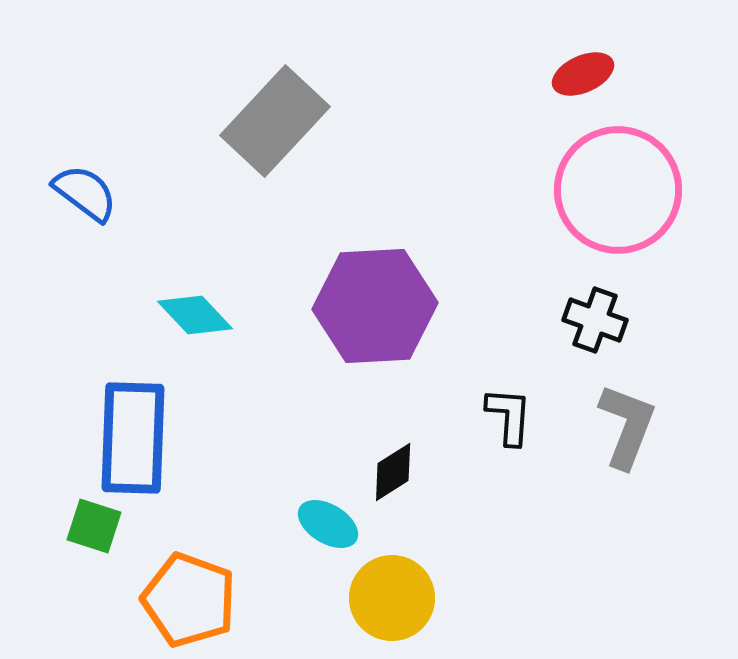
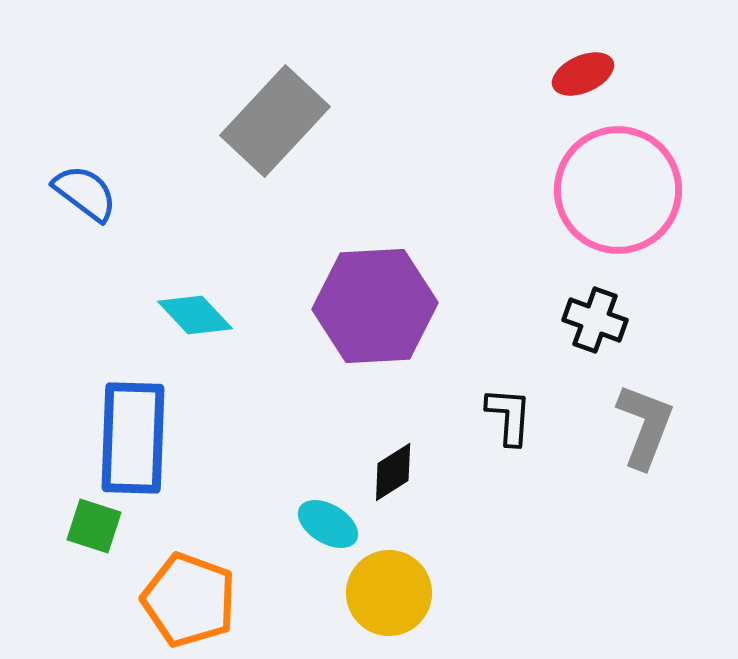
gray L-shape: moved 18 px right
yellow circle: moved 3 px left, 5 px up
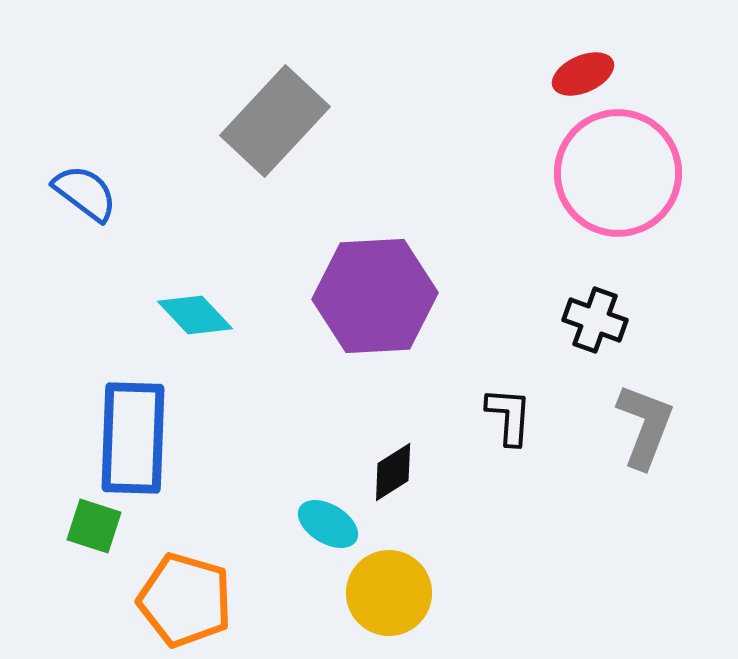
pink circle: moved 17 px up
purple hexagon: moved 10 px up
orange pentagon: moved 4 px left; rotated 4 degrees counterclockwise
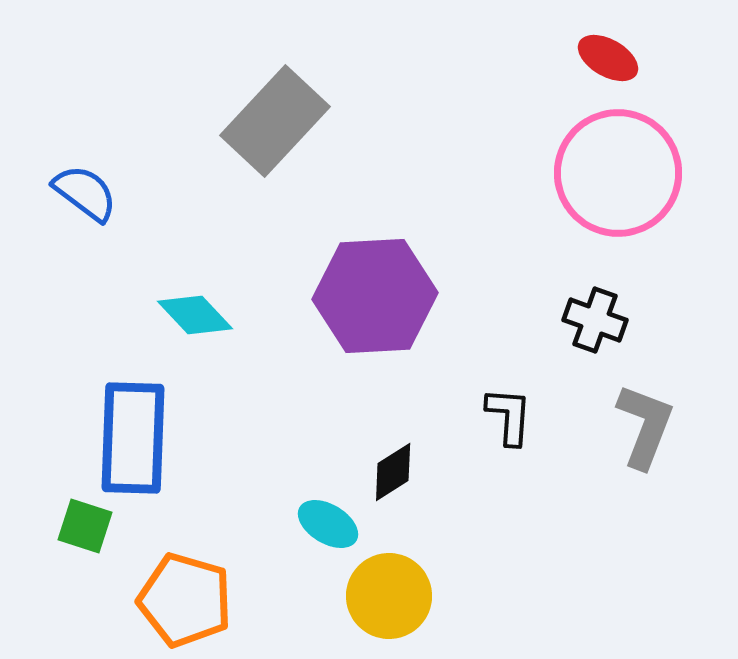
red ellipse: moved 25 px right, 16 px up; rotated 54 degrees clockwise
green square: moved 9 px left
yellow circle: moved 3 px down
